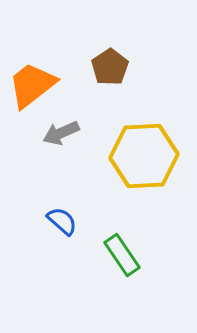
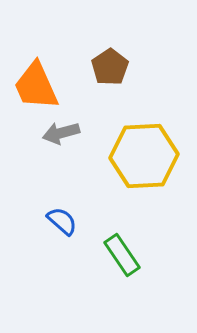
orange trapezoid: moved 4 px right, 1 px down; rotated 76 degrees counterclockwise
gray arrow: rotated 9 degrees clockwise
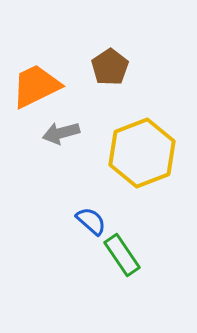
orange trapezoid: rotated 88 degrees clockwise
yellow hexagon: moved 2 px left, 3 px up; rotated 18 degrees counterclockwise
blue semicircle: moved 29 px right
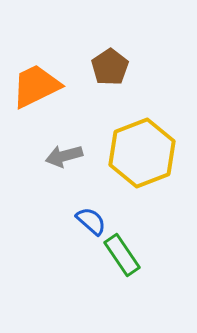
gray arrow: moved 3 px right, 23 px down
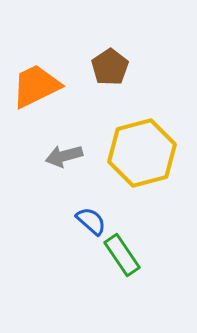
yellow hexagon: rotated 6 degrees clockwise
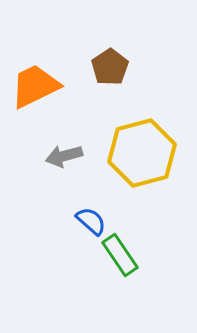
orange trapezoid: moved 1 px left
green rectangle: moved 2 px left
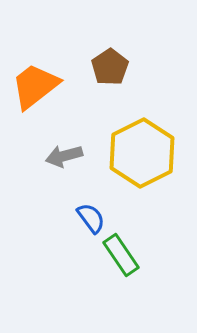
orange trapezoid: rotated 12 degrees counterclockwise
yellow hexagon: rotated 12 degrees counterclockwise
blue semicircle: moved 3 px up; rotated 12 degrees clockwise
green rectangle: moved 1 px right
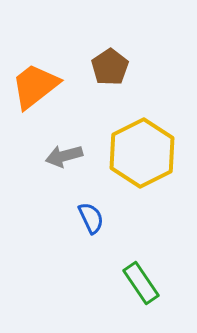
blue semicircle: rotated 12 degrees clockwise
green rectangle: moved 20 px right, 28 px down
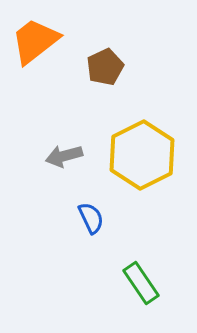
brown pentagon: moved 5 px left; rotated 9 degrees clockwise
orange trapezoid: moved 45 px up
yellow hexagon: moved 2 px down
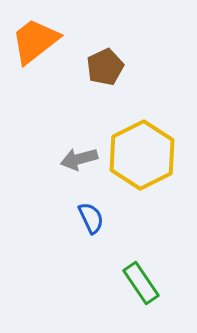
gray arrow: moved 15 px right, 3 px down
